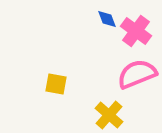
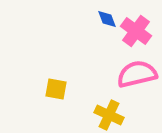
pink semicircle: rotated 9 degrees clockwise
yellow square: moved 5 px down
yellow cross: rotated 16 degrees counterclockwise
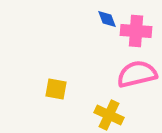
pink cross: rotated 32 degrees counterclockwise
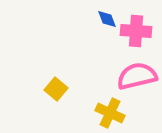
pink semicircle: moved 2 px down
yellow square: rotated 30 degrees clockwise
yellow cross: moved 1 px right, 2 px up
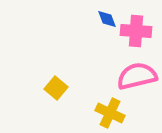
yellow square: moved 1 px up
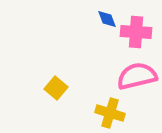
pink cross: moved 1 px down
yellow cross: rotated 8 degrees counterclockwise
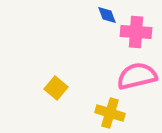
blue diamond: moved 4 px up
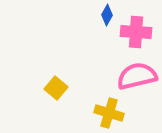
blue diamond: rotated 50 degrees clockwise
yellow cross: moved 1 px left
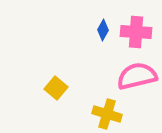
blue diamond: moved 4 px left, 15 px down
yellow cross: moved 2 px left, 1 px down
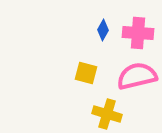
pink cross: moved 2 px right, 1 px down
yellow square: moved 30 px right, 15 px up; rotated 25 degrees counterclockwise
